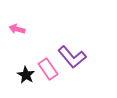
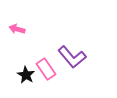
pink rectangle: moved 2 px left
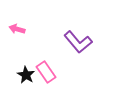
purple L-shape: moved 6 px right, 15 px up
pink rectangle: moved 3 px down
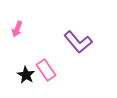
pink arrow: rotated 84 degrees counterclockwise
pink rectangle: moved 2 px up
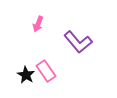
pink arrow: moved 21 px right, 5 px up
pink rectangle: moved 1 px down
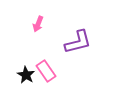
purple L-shape: rotated 64 degrees counterclockwise
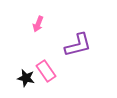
purple L-shape: moved 3 px down
black star: moved 3 px down; rotated 18 degrees counterclockwise
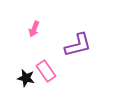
pink arrow: moved 4 px left, 5 px down
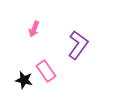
purple L-shape: rotated 40 degrees counterclockwise
black star: moved 2 px left, 2 px down
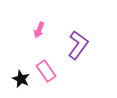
pink arrow: moved 5 px right, 1 px down
black star: moved 3 px left, 1 px up; rotated 12 degrees clockwise
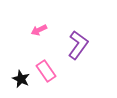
pink arrow: rotated 42 degrees clockwise
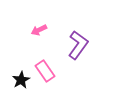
pink rectangle: moved 1 px left
black star: moved 1 px down; rotated 18 degrees clockwise
